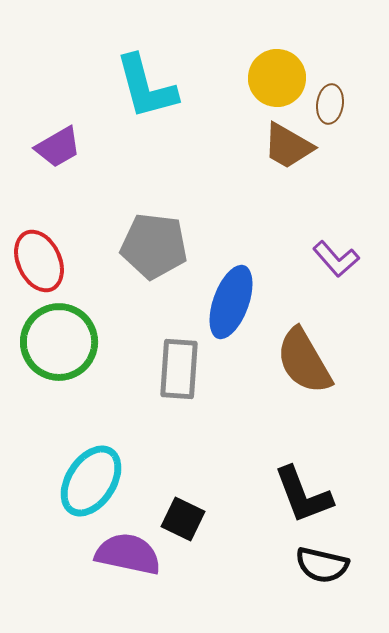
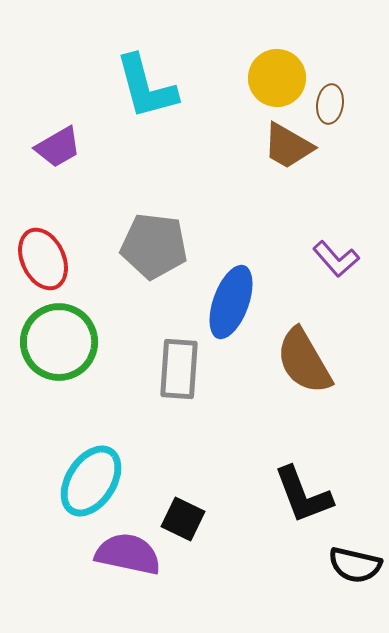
red ellipse: moved 4 px right, 2 px up
black semicircle: moved 33 px right
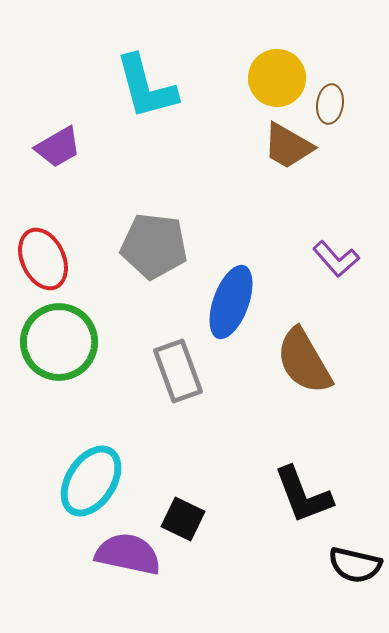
gray rectangle: moved 1 px left, 2 px down; rotated 24 degrees counterclockwise
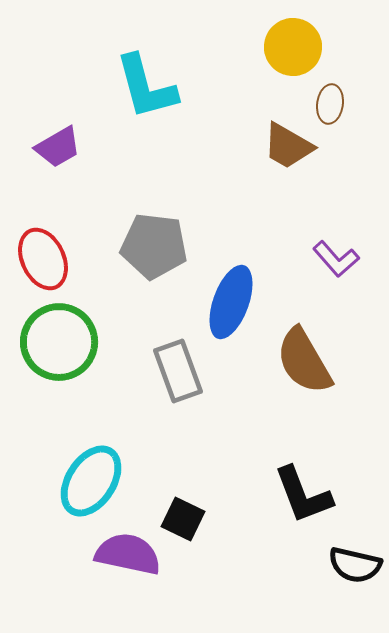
yellow circle: moved 16 px right, 31 px up
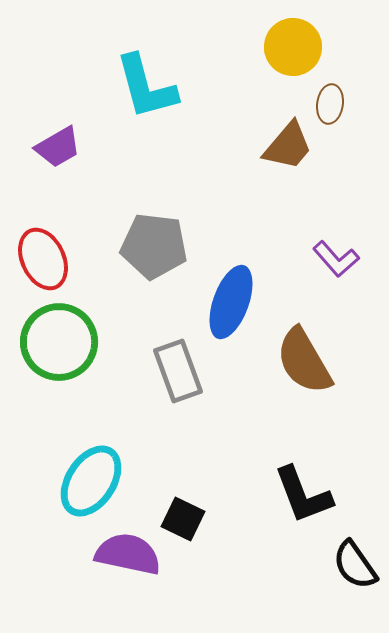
brown trapezoid: rotated 80 degrees counterclockwise
black semicircle: rotated 42 degrees clockwise
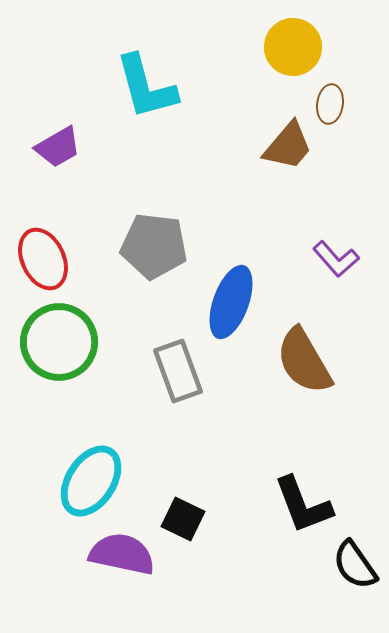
black L-shape: moved 10 px down
purple semicircle: moved 6 px left
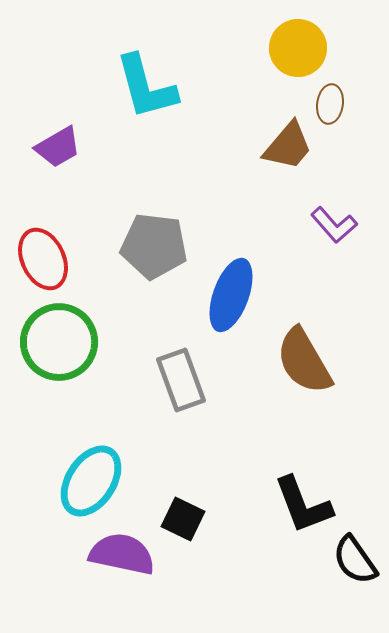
yellow circle: moved 5 px right, 1 px down
purple L-shape: moved 2 px left, 34 px up
blue ellipse: moved 7 px up
gray rectangle: moved 3 px right, 9 px down
black semicircle: moved 5 px up
